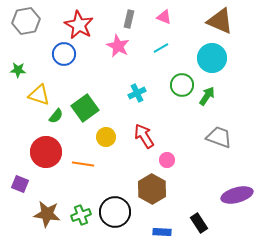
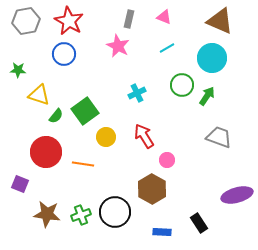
red star: moved 10 px left, 4 px up
cyan line: moved 6 px right
green square: moved 3 px down
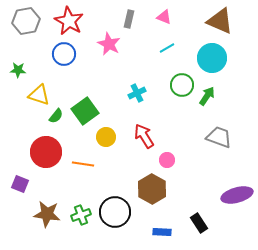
pink star: moved 9 px left, 2 px up
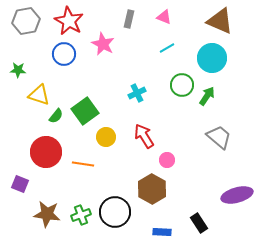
pink star: moved 6 px left
gray trapezoid: rotated 20 degrees clockwise
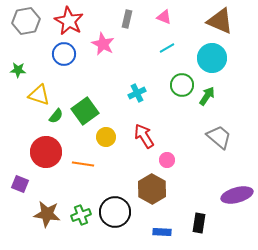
gray rectangle: moved 2 px left
black rectangle: rotated 42 degrees clockwise
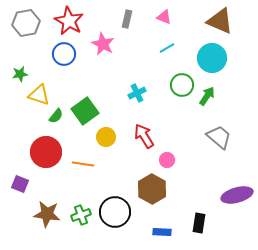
gray hexagon: moved 2 px down
green star: moved 2 px right, 4 px down; rotated 14 degrees counterclockwise
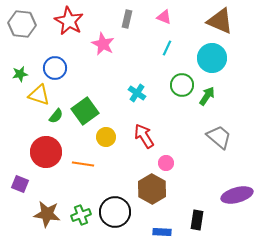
gray hexagon: moved 4 px left, 1 px down; rotated 16 degrees clockwise
cyan line: rotated 35 degrees counterclockwise
blue circle: moved 9 px left, 14 px down
cyan cross: rotated 30 degrees counterclockwise
pink circle: moved 1 px left, 3 px down
black rectangle: moved 2 px left, 3 px up
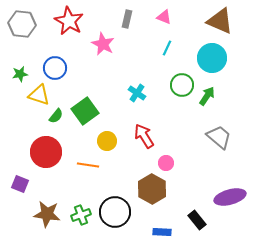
yellow circle: moved 1 px right, 4 px down
orange line: moved 5 px right, 1 px down
purple ellipse: moved 7 px left, 2 px down
black rectangle: rotated 48 degrees counterclockwise
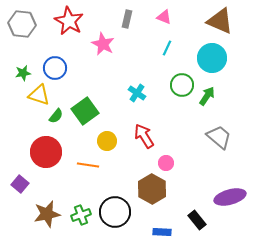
green star: moved 3 px right, 1 px up
purple square: rotated 18 degrees clockwise
brown star: rotated 20 degrees counterclockwise
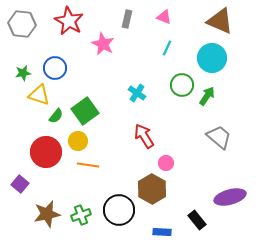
yellow circle: moved 29 px left
black circle: moved 4 px right, 2 px up
